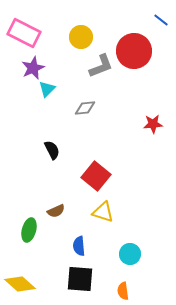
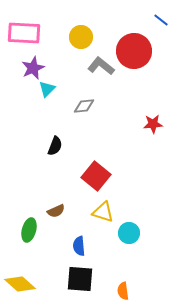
pink rectangle: rotated 24 degrees counterclockwise
gray L-shape: rotated 120 degrees counterclockwise
gray diamond: moved 1 px left, 2 px up
black semicircle: moved 3 px right, 4 px up; rotated 48 degrees clockwise
cyan circle: moved 1 px left, 21 px up
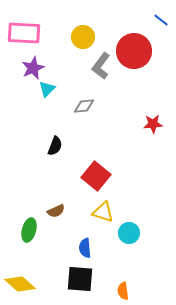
yellow circle: moved 2 px right
gray L-shape: rotated 92 degrees counterclockwise
blue semicircle: moved 6 px right, 2 px down
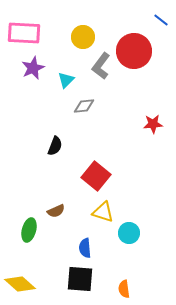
cyan triangle: moved 19 px right, 9 px up
orange semicircle: moved 1 px right, 2 px up
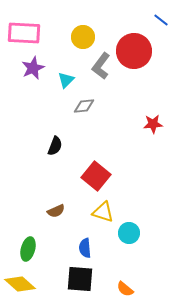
green ellipse: moved 1 px left, 19 px down
orange semicircle: moved 1 px right; rotated 42 degrees counterclockwise
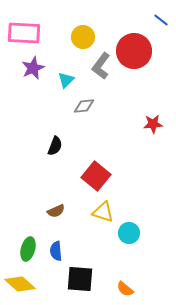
blue semicircle: moved 29 px left, 3 px down
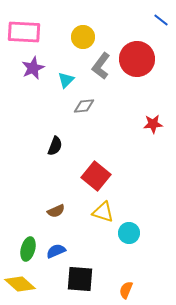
pink rectangle: moved 1 px up
red circle: moved 3 px right, 8 px down
blue semicircle: rotated 72 degrees clockwise
orange semicircle: moved 1 px right, 1 px down; rotated 72 degrees clockwise
